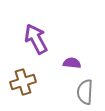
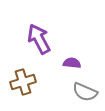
purple arrow: moved 3 px right
gray semicircle: rotated 70 degrees counterclockwise
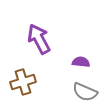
purple semicircle: moved 9 px right, 1 px up
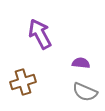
purple arrow: moved 1 px right, 5 px up
purple semicircle: moved 1 px down
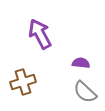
gray semicircle: rotated 20 degrees clockwise
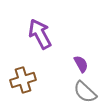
purple semicircle: moved 1 px down; rotated 54 degrees clockwise
brown cross: moved 2 px up
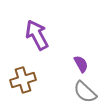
purple arrow: moved 3 px left, 1 px down
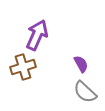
purple arrow: rotated 52 degrees clockwise
brown cross: moved 13 px up
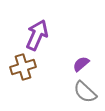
purple semicircle: rotated 102 degrees counterclockwise
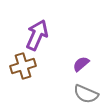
brown cross: moved 1 px up
gray semicircle: moved 1 px right, 2 px down; rotated 20 degrees counterclockwise
